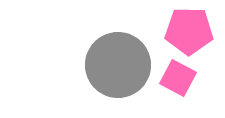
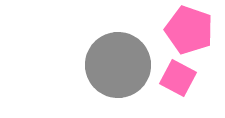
pink pentagon: moved 1 px up; rotated 18 degrees clockwise
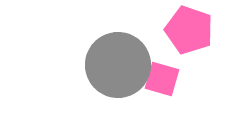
pink square: moved 16 px left, 1 px down; rotated 12 degrees counterclockwise
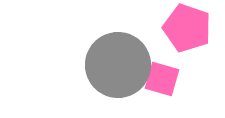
pink pentagon: moved 2 px left, 2 px up
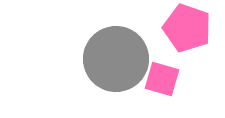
gray circle: moved 2 px left, 6 px up
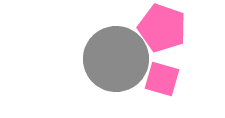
pink pentagon: moved 25 px left
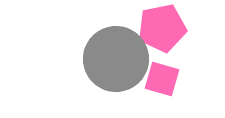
pink pentagon: rotated 30 degrees counterclockwise
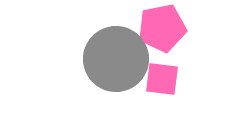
pink square: rotated 9 degrees counterclockwise
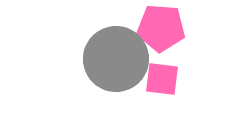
pink pentagon: moved 1 px left; rotated 15 degrees clockwise
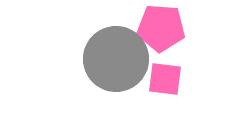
pink square: moved 3 px right
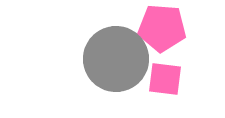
pink pentagon: moved 1 px right
